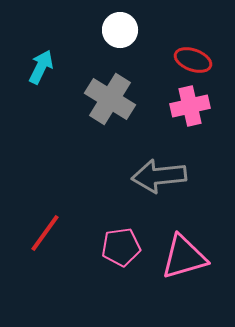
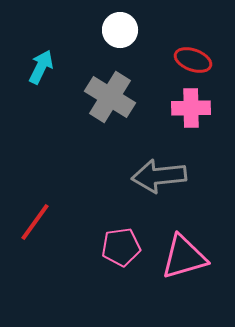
gray cross: moved 2 px up
pink cross: moved 1 px right, 2 px down; rotated 12 degrees clockwise
red line: moved 10 px left, 11 px up
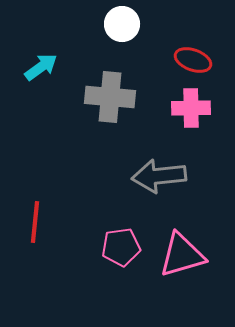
white circle: moved 2 px right, 6 px up
cyan arrow: rotated 28 degrees clockwise
gray cross: rotated 27 degrees counterclockwise
red line: rotated 30 degrees counterclockwise
pink triangle: moved 2 px left, 2 px up
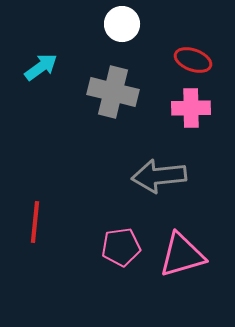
gray cross: moved 3 px right, 5 px up; rotated 9 degrees clockwise
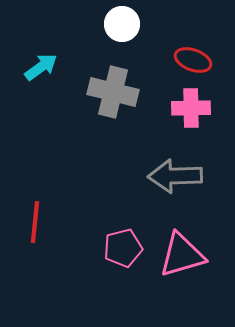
gray arrow: moved 16 px right; rotated 4 degrees clockwise
pink pentagon: moved 2 px right, 1 px down; rotated 6 degrees counterclockwise
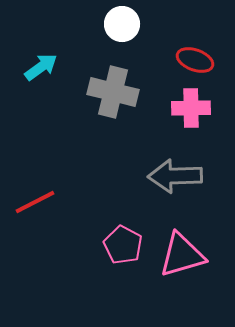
red ellipse: moved 2 px right
red line: moved 20 px up; rotated 57 degrees clockwise
pink pentagon: moved 3 px up; rotated 30 degrees counterclockwise
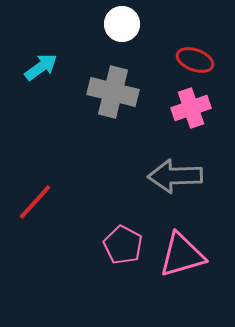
pink cross: rotated 18 degrees counterclockwise
red line: rotated 21 degrees counterclockwise
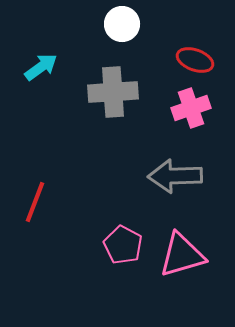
gray cross: rotated 18 degrees counterclockwise
red line: rotated 21 degrees counterclockwise
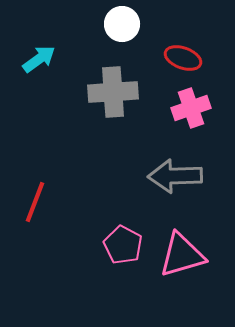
red ellipse: moved 12 px left, 2 px up
cyan arrow: moved 2 px left, 8 px up
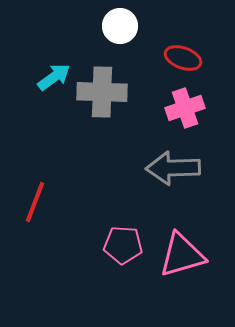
white circle: moved 2 px left, 2 px down
cyan arrow: moved 15 px right, 18 px down
gray cross: moved 11 px left; rotated 6 degrees clockwise
pink cross: moved 6 px left
gray arrow: moved 2 px left, 8 px up
pink pentagon: rotated 24 degrees counterclockwise
